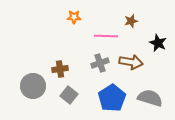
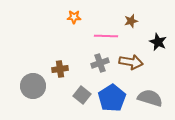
black star: moved 1 px up
gray square: moved 13 px right
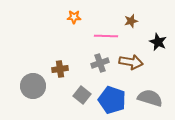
blue pentagon: moved 2 px down; rotated 20 degrees counterclockwise
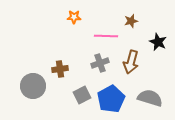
brown arrow: rotated 95 degrees clockwise
gray square: rotated 24 degrees clockwise
blue pentagon: moved 1 px left, 1 px up; rotated 24 degrees clockwise
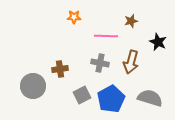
gray cross: rotated 30 degrees clockwise
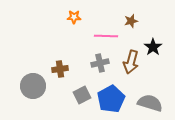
black star: moved 5 px left, 5 px down; rotated 12 degrees clockwise
gray cross: rotated 24 degrees counterclockwise
gray semicircle: moved 5 px down
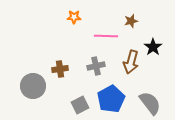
gray cross: moved 4 px left, 3 px down
gray square: moved 2 px left, 10 px down
gray semicircle: rotated 35 degrees clockwise
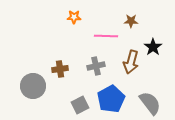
brown star: rotated 16 degrees clockwise
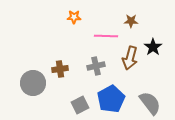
brown arrow: moved 1 px left, 4 px up
gray circle: moved 3 px up
